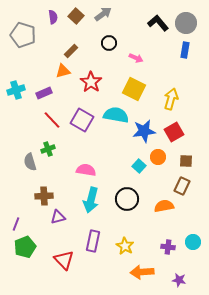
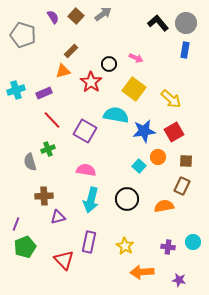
purple semicircle at (53, 17): rotated 24 degrees counterclockwise
black circle at (109, 43): moved 21 px down
yellow square at (134, 89): rotated 10 degrees clockwise
yellow arrow at (171, 99): rotated 115 degrees clockwise
purple square at (82, 120): moved 3 px right, 11 px down
purple rectangle at (93, 241): moved 4 px left, 1 px down
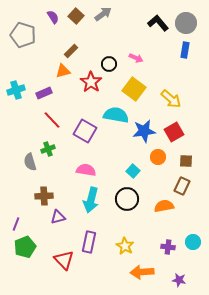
cyan square at (139, 166): moved 6 px left, 5 px down
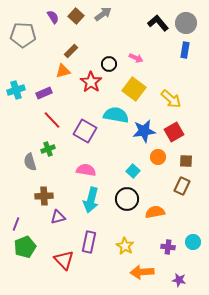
gray pentagon at (23, 35): rotated 15 degrees counterclockwise
orange semicircle at (164, 206): moved 9 px left, 6 px down
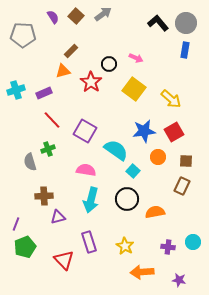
cyan semicircle at (116, 115): moved 35 px down; rotated 25 degrees clockwise
purple rectangle at (89, 242): rotated 30 degrees counterclockwise
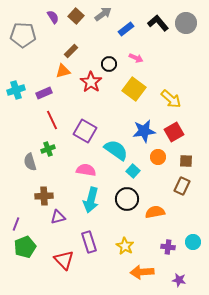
blue rectangle at (185, 50): moved 59 px left, 21 px up; rotated 42 degrees clockwise
red line at (52, 120): rotated 18 degrees clockwise
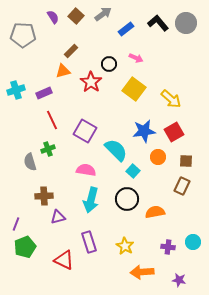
cyan semicircle at (116, 150): rotated 10 degrees clockwise
red triangle at (64, 260): rotated 20 degrees counterclockwise
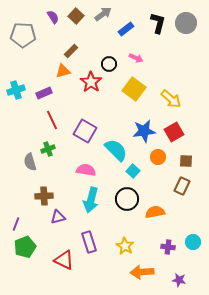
black L-shape at (158, 23): rotated 55 degrees clockwise
